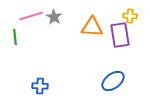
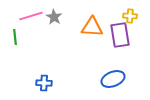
blue ellipse: moved 2 px up; rotated 15 degrees clockwise
blue cross: moved 4 px right, 3 px up
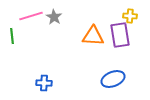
orange triangle: moved 1 px right, 9 px down
green line: moved 3 px left, 1 px up
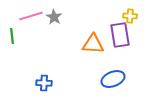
orange triangle: moved 8 px down
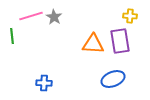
purple rectangle: moved 6 px down
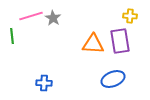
gray star: moved 1 px left, 1 px down
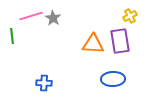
yellow cross: rotated 32 degrees counterclockwise
blue ellipse: rotated 20 degrees clockwise
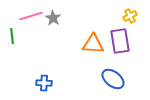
blue ellipse: rotated 40 degrees clockwise
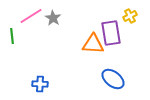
pink line: rotated 15 degrees counterclockwise
purple rectangle: moved 9 px left, 8 px up
blue cross: moved 4 px left, 1 px down
